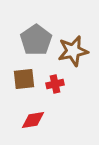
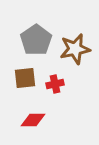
brown star: moved 2 px right, 2 px up
brown square: moved 1 px right, 1 px up
red diamond: rotated 10 degrees clockwise
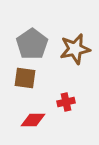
gray pentagon: moved 4 px left, 4 px down
brown square: rotated 15 degrees clockwise
red cross: moved 11 px right, 18 px down
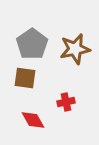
red diamond: rotated 60 degrees clockwise
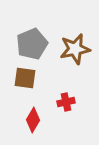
gray pentagon: rotated 12 degrees clockwise
red diamond: rotated 60 degrees clockwise
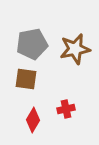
gray pentagon: rotated 12 degrees clockwise
brown square: moved 1 px right, 1 px down
red cross: moved 7 px down
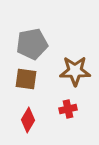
brown star: moved 22 px down; rotated 12 degrees clockwise
red cross: moved 2 px right
red diamond: moved 5 px left
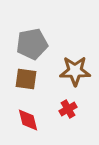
red cross: rotated 18 degrees counterclockwise
red diamond: rotated 45 degrees counterclockwise
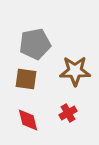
gray pentagon: moved 3 px right
red cross: moved 4 px down
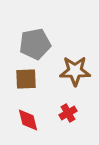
brown square: rotated 10 degrees counterclockwise
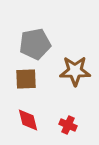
red cross: moved 12 px down; rotated 36 degrees counterclockwise
